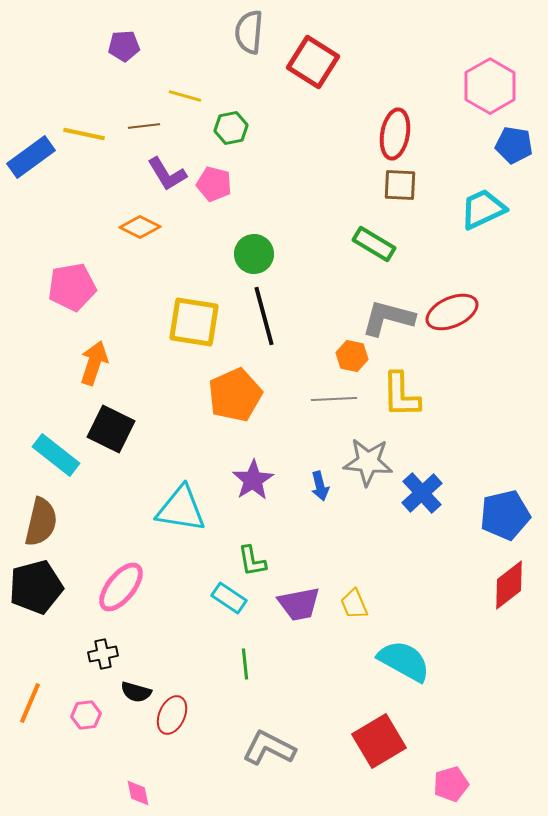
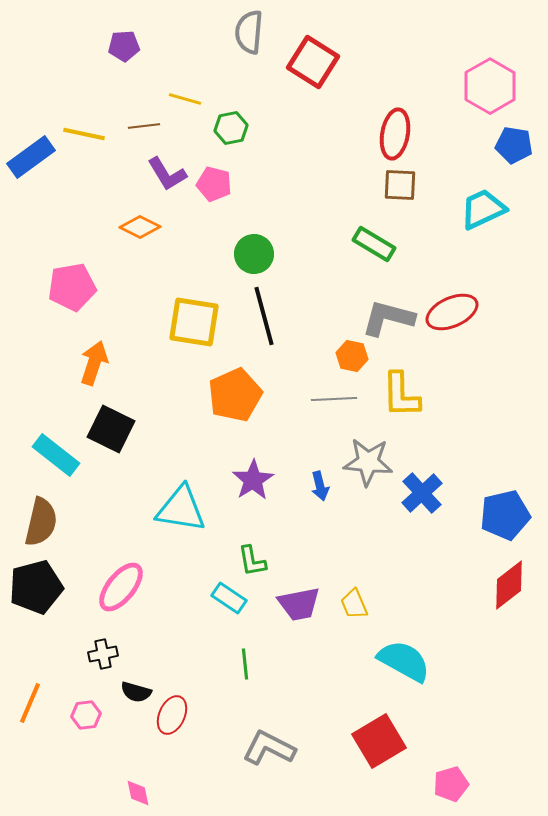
yellow line at (185, 96): moved 3 px down
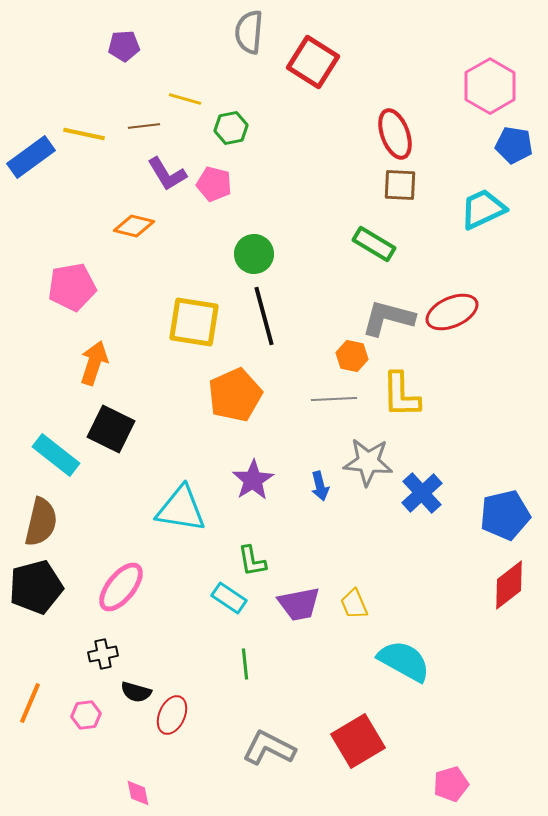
red ellipse at (395, 134): rotated 30 degrees counterclockwise
orange diamond at (140, 227): moved 6 px left, 1 px up; rotated 12 degrees counterclockwise
red square at (379, 741): moved 21 px left
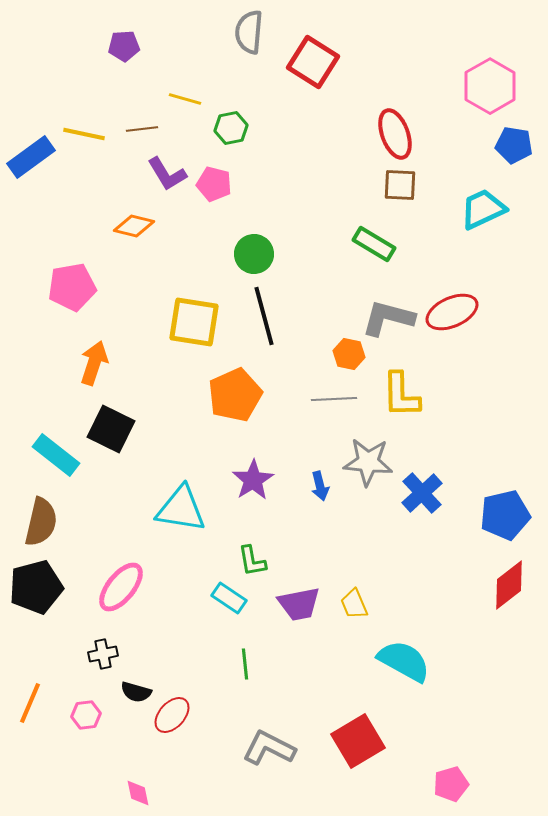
brown line at (144, 126): moved 2 px left, 3 px down
orange hexagon at (352, 356): moved 3 px left, 2 px up
red ellipse at (172, 715): rotated 18 degrees clockwise
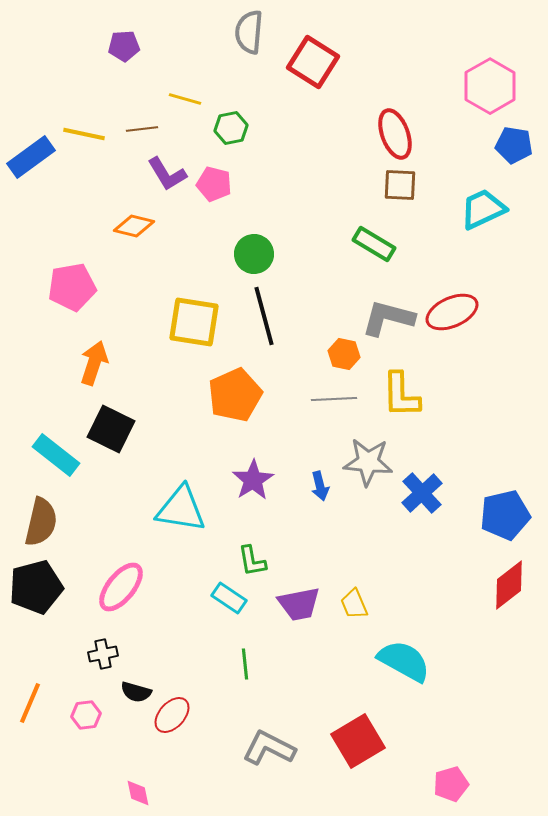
orange hexagon at (349, 354): moved 5 px left
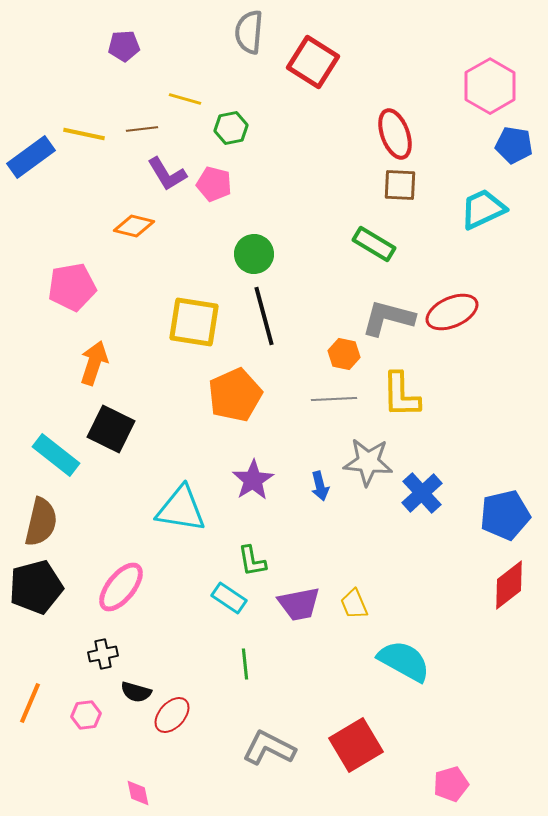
red square at (358, 741): moved 2 px left, 4 px down
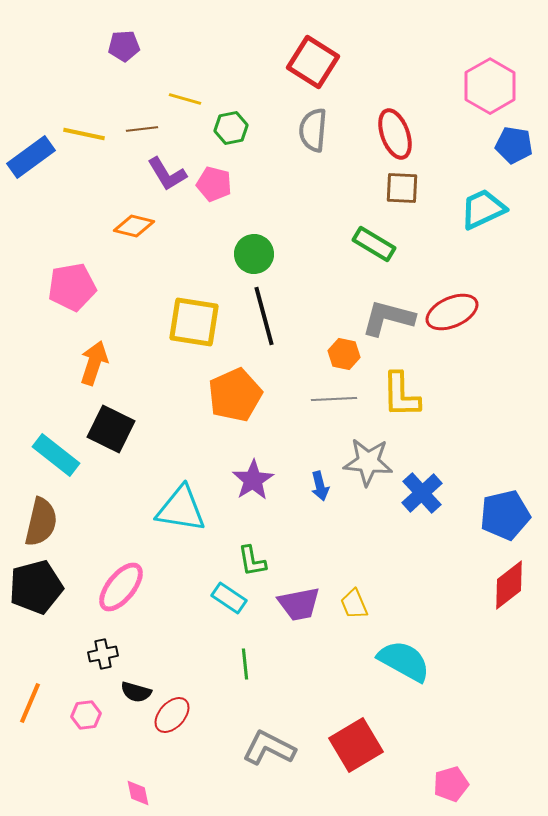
gray semicircle at (249, 32): moved 64 px right, 98 px down
brown square at (400, 185): moved 2 px right, 3 px down
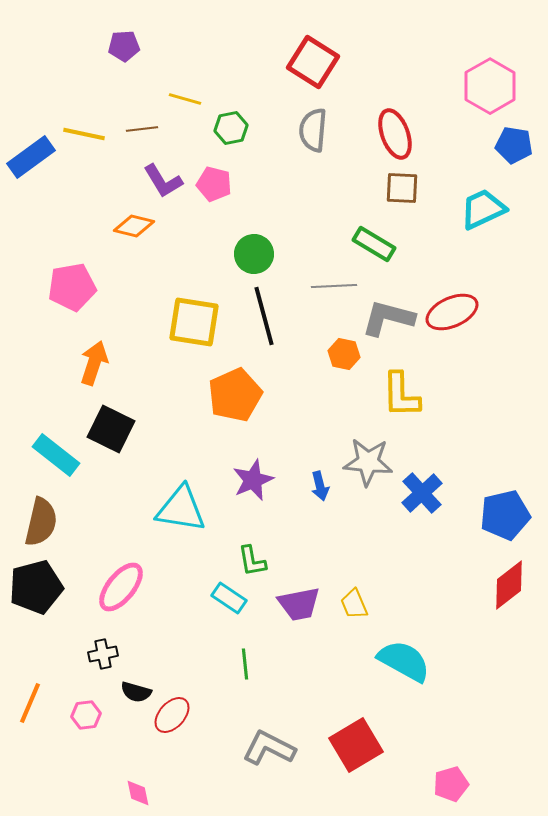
purple L-shape at (167, 174): moved 4 px left, 7 px down
gray line at (334, 399): moved 113 px up
purple star at (253, 480): rotated 9 degrees clockwise
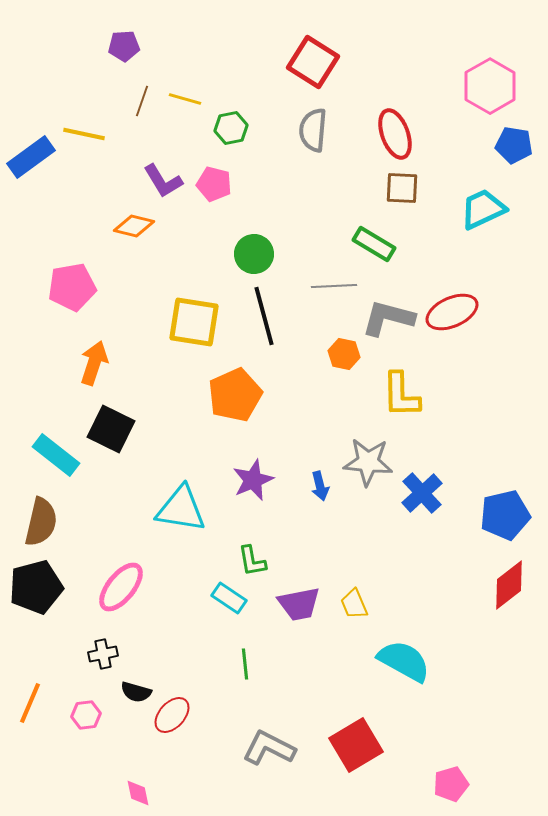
brown line at (142, 129): moved 28 px up; rotated 64 degrees counterclockwise
